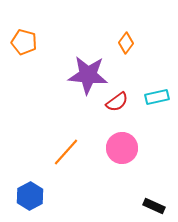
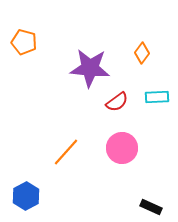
orange diamond: moved 16 px right, 10 px down
purple star: moved 2 px right, 7 px up
cyan rectangle: rotated 10 degrees clockwise
blue hexagon: moved 4 px left
black rectangle: moved 3 px left, 1 px down
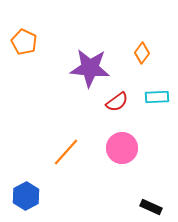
orange pentagon: rotated 10 degrees clockwise
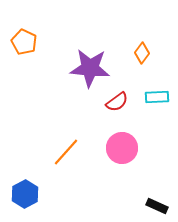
blue hexagon: moved 1 px left, 2 px up
black rectangle: moved 6 px right, 1 px up
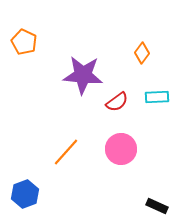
purple star: moved 7 px left, 7 px down
pink circle: moved 1 px left, 1 px down
blue hexagon: rotated 8 degrees clockwise
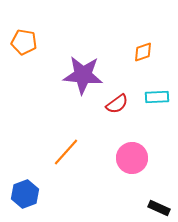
orange pentagon: rotated 15 degrees counterclockwise
orange diamond: moved 1 px right, 1 px up; rotated 35 degrees clockwise
red semicircle: moved 2 px down
pink circle: moved 11 px right, 9 px down
black rectangle: moved 2 px right, 2 px down
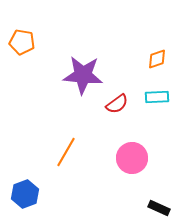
orange pentagon: moved 2 px left
orange diamond: moved 14 px right, 7 px down
orange line: rotated 12 degrees counterclockwise
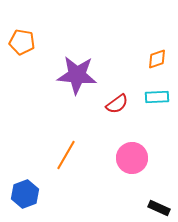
purple star: moved 6 px left
orange line: moved 3 px down
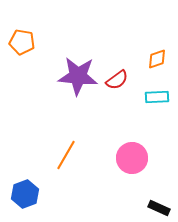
purple star: moved 1 px right, 1 px down
red semicircle: moved 24 px up
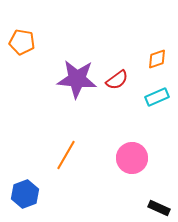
purple star: moved 1 px left, 3 px down
cyan rectangle: rotated 20 degrees counterclockwise
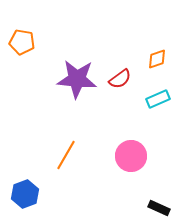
red semicircle: moved 3 px right, 1 px up
cyan rectangle: moved 1 px right, 2 px down
pink circle: moved 1 px left, 2 px up
